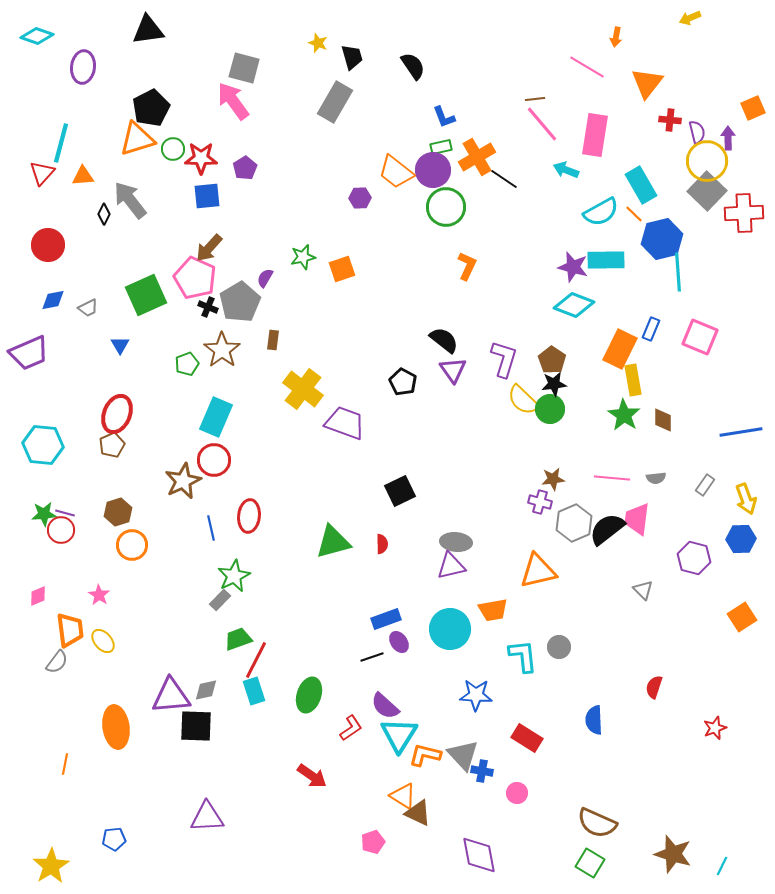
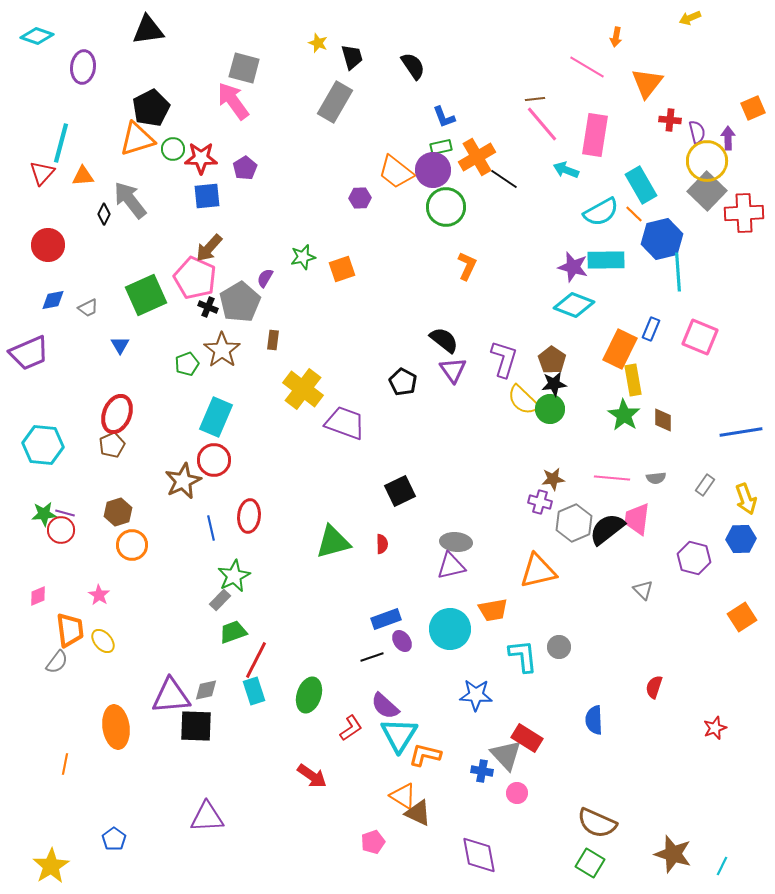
green trapezoid at (238, 639): moved 5 px left, 7 px up
purple ellipse at (399, 642): moved 3 px right, 1 px up
gray triangle at (463, 755): moved 43 px right
blue pentagon at (114, 839): rotated 30 degrees counterclockwise
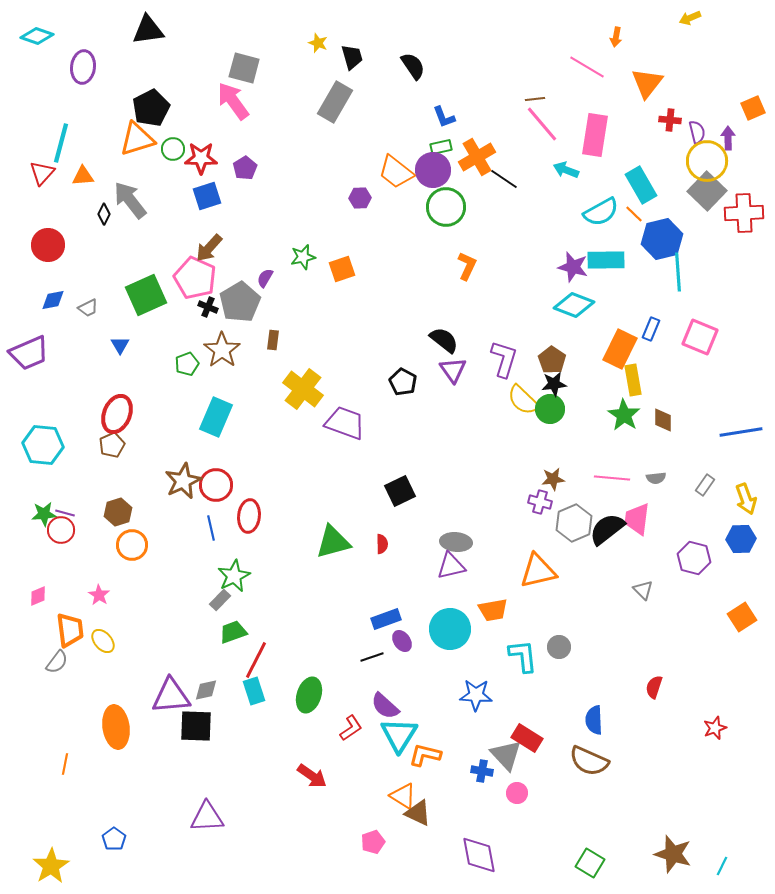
blue square at (207, 196): rotated 12 degrees counterclockwise
red circle at (214, 460): moved 2 px right, 25 px down
brown semicircle at (597, 823): moved 8 px left, 62 px up
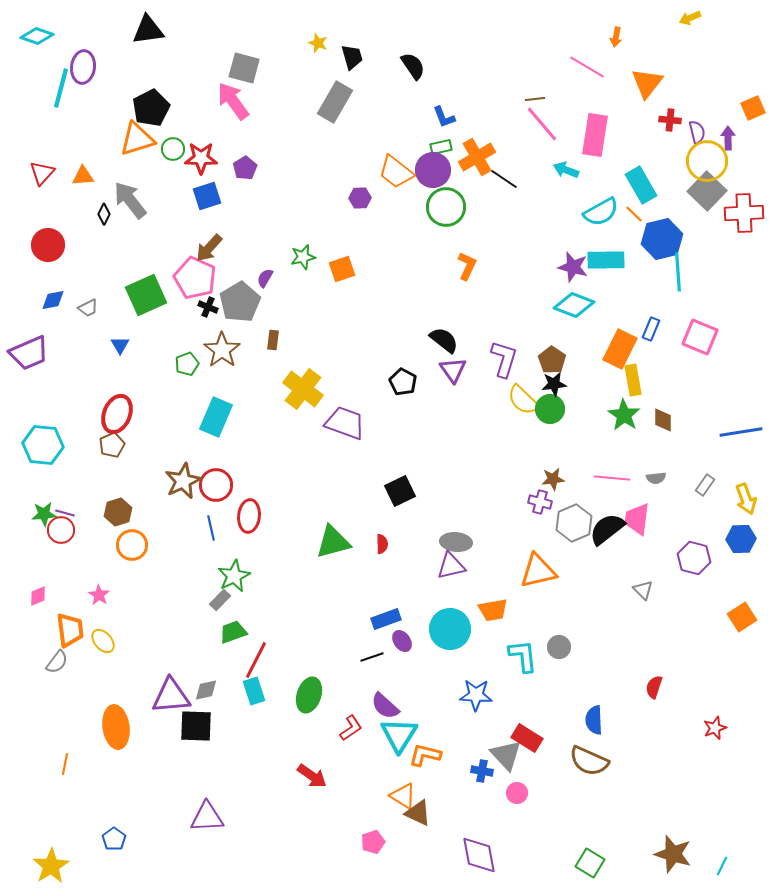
cyan line at (61, 143): moved 55 px up
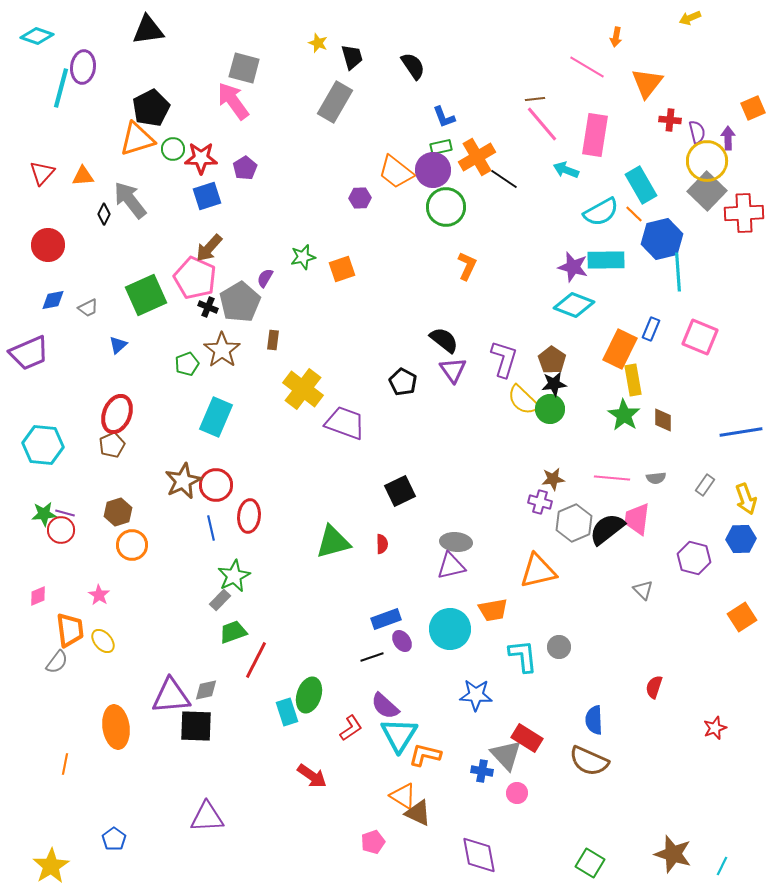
blue triangle at (120, 345): moved 2 px left; rotated 18 degrees clockwise
cyan rectangle at (254, 691): moved 33 px right, 21 px down
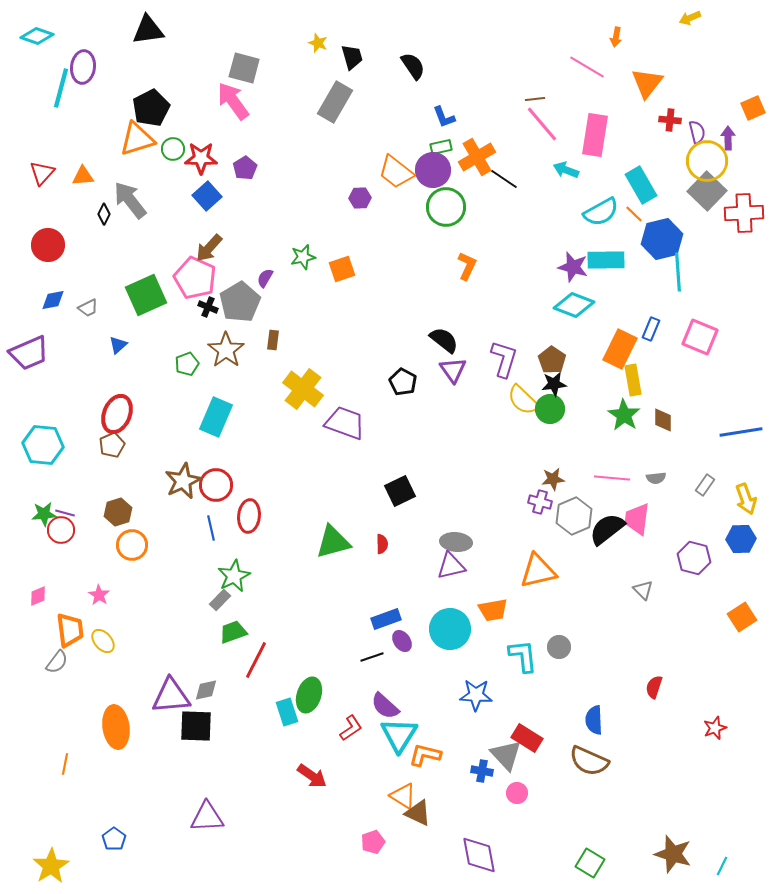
blue square at (207, 196): rotated 24 degrees counterclockwise
brown star at (222, 350): moved 4 px right
gray hexagon at (574, 523): moved 7 px up
